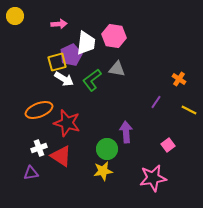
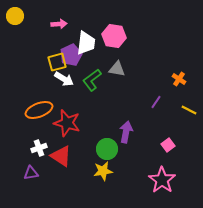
purple arrow: rotated 15 degrees clockwise
pink star: moved 9 px right, 2 px down; rotated 28 degrees counterclockwise
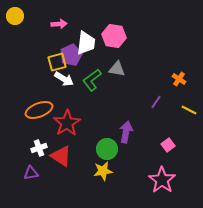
red star: rotated 24 degrees clockwise
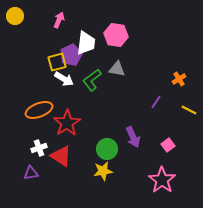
pink arrow: moved 4 px up; rotated 63 degrees counterclockwise
pink hexagon: moved 2 px right, 1 px up
orange cross: rotated 24 degrees clockwise
purple arrow: moved 7 px right, 5 px down; rotated 145 degrees clockwise
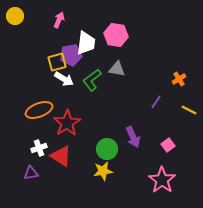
purple pentagon: rotated 15 degrees clockwise
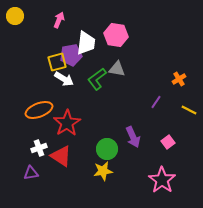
green L-shape: moved 5 px right, 1 px up
pink square: moved 3 px up
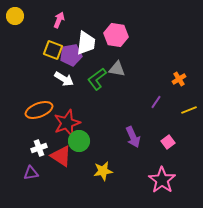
yellow square: moved 4 px left, 12 px up; rotated 36 degrees clockwise
yellow line: rotated 49 degrees counterclockwise
red star: rotated 12 degrees clockwise
green circle: moved 28 px left, 8 px up
